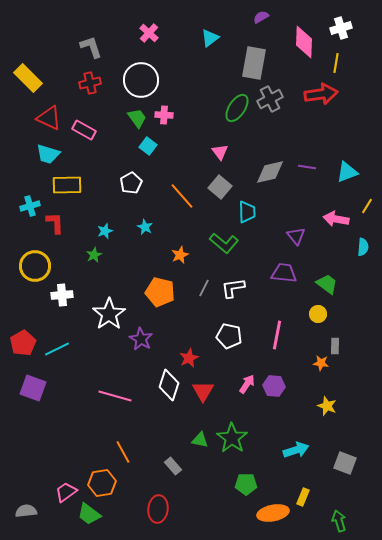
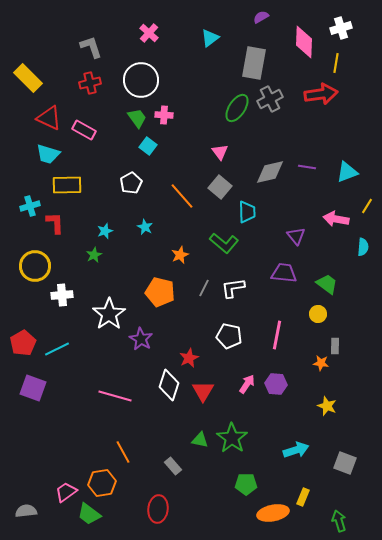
purple hexagon at (274, 386): moved 2 px right, 2 px up
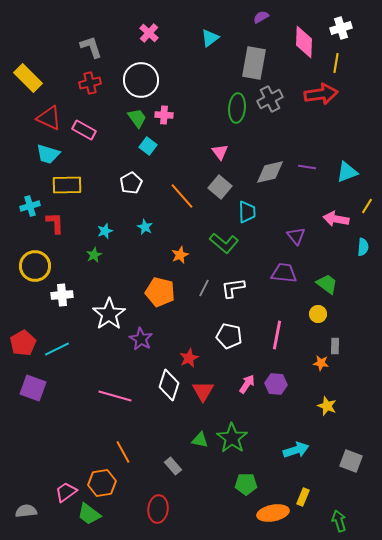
green ellipse at (237, 108): rotated 28 degrees counterclockwise
gray square at (345, 463): moved 6 px right, 2 px up
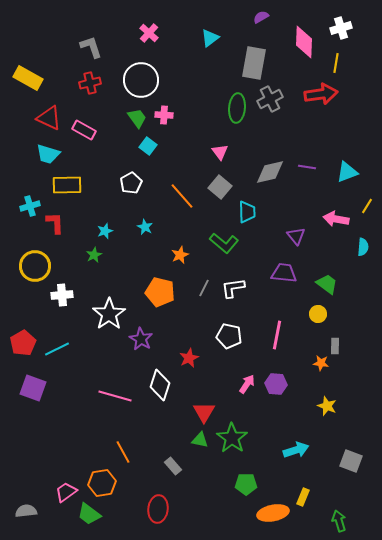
yellow rectangle at (28, 78): rotated 16 degrees counterclockwise
white diamond at (169, 385): moved 9 px left
red triangle at (203, 391): moved 1 px right, 21 px down
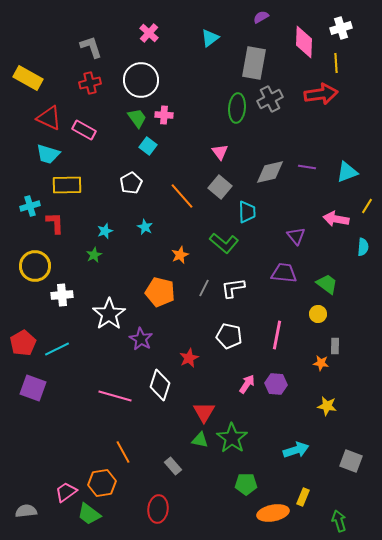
yellow line at (336, 63): rotated 12 degrees counterclockwise
yellow star at (327, 406): rotated 12 degrees counterclockwise
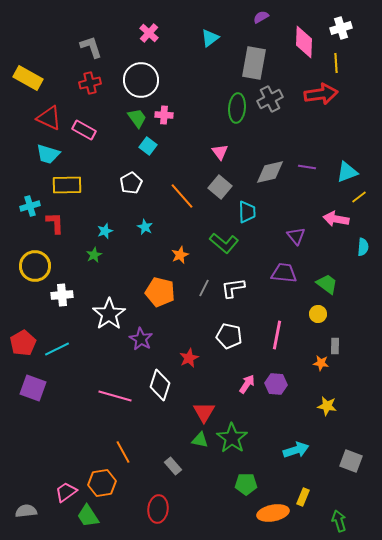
yellow line at (367, 206): moved 8 px left, 9 px up; rotated 21 degrees clockwise
green trapezoid at (89, 514): moved 1 px left, 2 px down; rotated 20 degrees clockwise
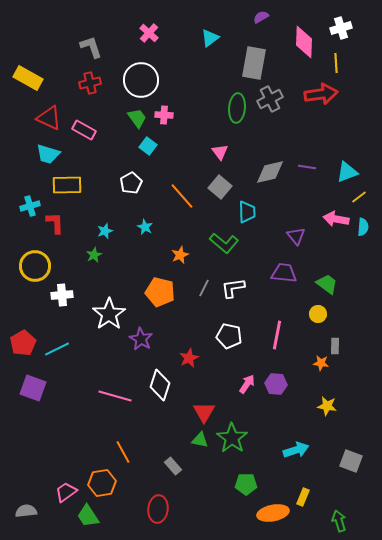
cyan semicircle at (363, 247): moved 20 px up
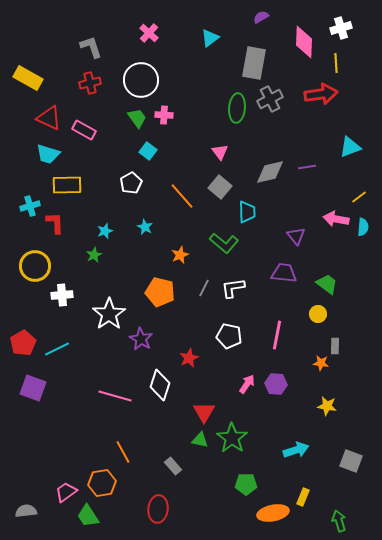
cyan square at (148, 146): moved 5 px down
purple line at (307, 167): rotated 18 degrees counterclockwise
cyan triangle at (347, 172): moved 3 px right, 25 px up
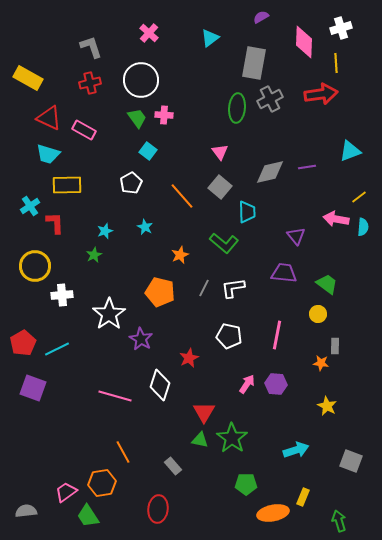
cyan triangle at (350, 147): moved 4 px down
cyan cross at (30, 206): rotated 18 degrees counterclockwise
yellow star at (327, 406): rotated 18 degrees clockwise
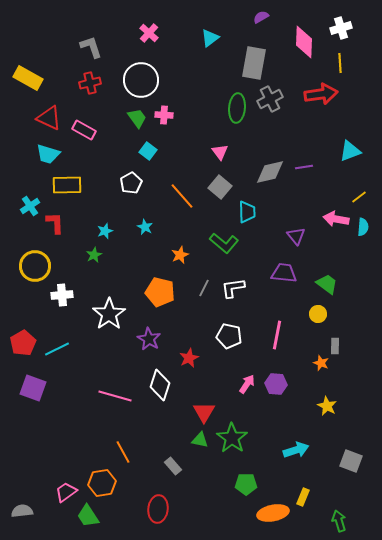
yellow line at (336, 63): moved 4 px right
purple line at (307, 167): moved 3 px left
purple star at (141, 339): moved 8 px right
orange star at (321, 363): rotated 14 degrees clockwise
gray semicircle at (26, 511): moved 4 px left
